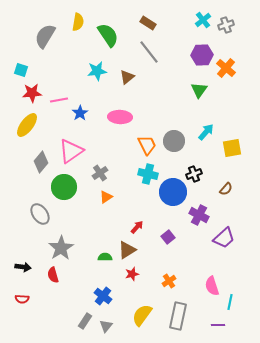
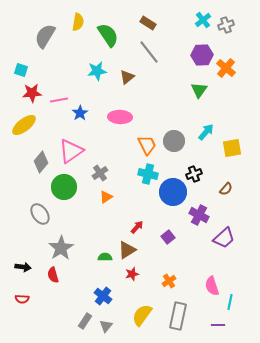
yellow ellipse at (27, 125): moved 3 px left; rotated 15 degrees clockwise
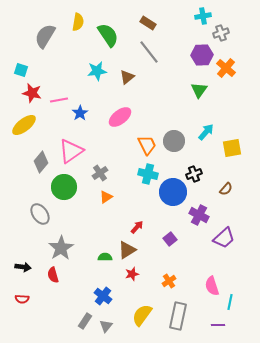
cyan cross at (203, 20): moved 4 px up; rotated 28 degrees clockwise
gray cross at (226, 25): moved 5 px left, 8 px down
red star at (32, 93): rotated 18 degrees clockwise
pink ellipse at (120, 117): rotated 40 degrees counterclockwise
purple square at (168, 237): moved 2 px right, 2 px down
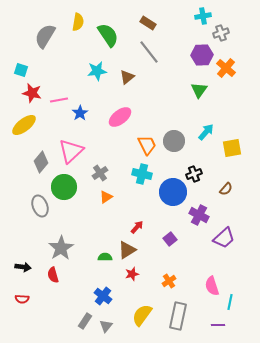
pink triangle at (71, 151): rotated 8 degrees counterclockwise
cyan cross at (148, 174): moved 6 px left
gray ellipse at (40, 214): moved 8 px up; rotated 15 degrees clockwise
